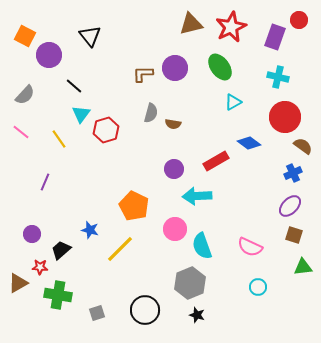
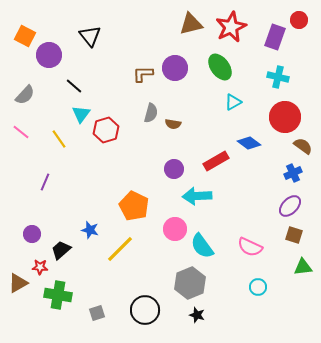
cyan semicircle at (202, 246): rotated 16 degrees counterclockwise
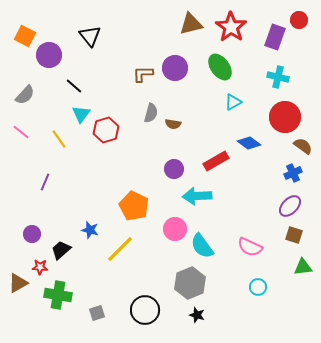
red star at (231, 27): rotated 12 degrees counterclockwise
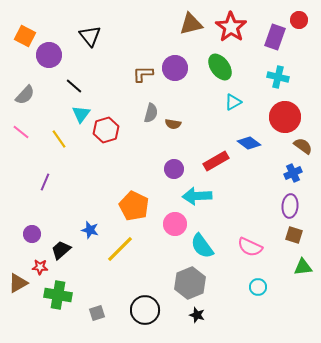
purple ellipse at (290, 206): rotated 40 degrees counterclockwise
pink circle at (175, 229): moved 5 px up
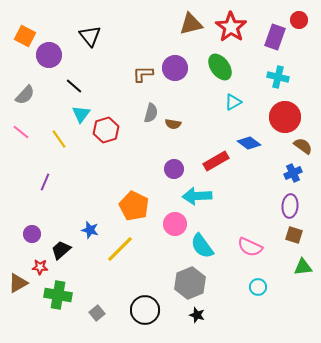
gray square at (97, 313): rotated 21 degrees counterclockwise
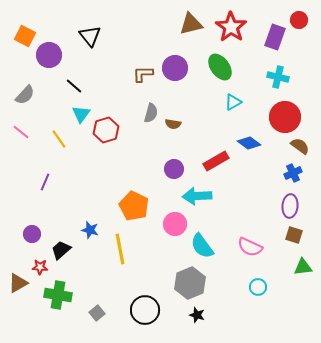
brown semicircle at (303, 146): moved 3 px left
yellow line at (120, 249): rotated 56 degrees counterclockwise
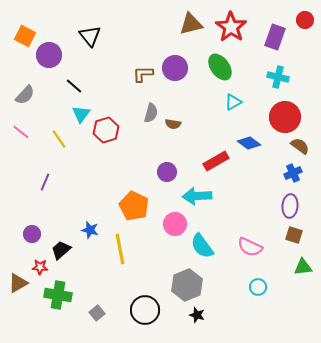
red circle at (299, 20): moved 6 px right
purple circle at (174, 169): moved 7 px left, 3 px down
gray hexagon at (190, 283): moved 3 px left, 2 px down
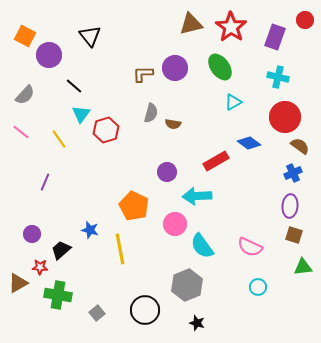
black star at (197, 315): moved 8 px down
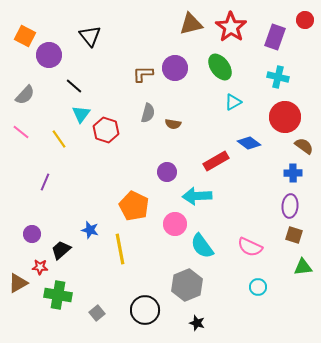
gray semicircle at (151, 113): moved 3 px left
red hexagon at (106, 130): rotated 25 degrees counterclockwise
brown semicircle at (300, 146): moved 4 px right
blue cross at (293, 173): rotated 24 degrees clockwise
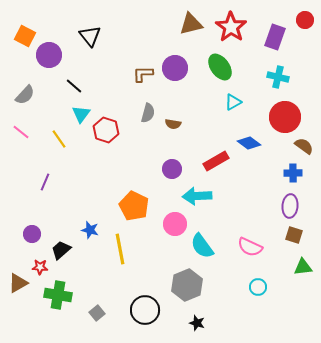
purple circle at (167, 172): moved 5 px right, 3 px up
